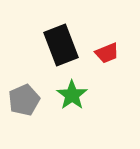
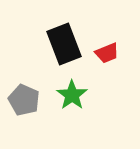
black rectangle: moved 3 px right, 1 px up
gray pentagon: rotated 24 degrees counterclockwise
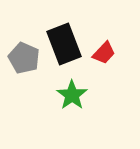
red trapezoid: moved 3 px left; rotated 25 degrees counterclockwise
gray pentagon: moved 42 px up
